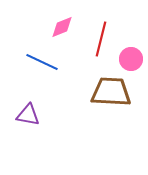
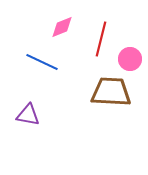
pink circle: moved 1 px left
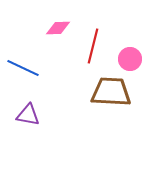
pink diamond: moved 4 px left, 1 px down; rotated 20 degrees clockwise
red line: moved 8 px left, 7 px down
blue line: moved 19 px left, 6 px down
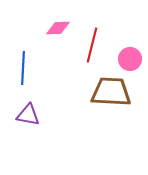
red line: moved 1 px left, 1 px up
blue line: rotated 68 degrees clockwise
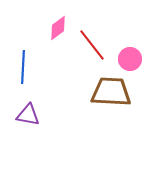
pink diamond: rotated 35 degrees counterclockwise
red line: rotated 52 degrees counterclockwise
blue line: moved 1 px up
